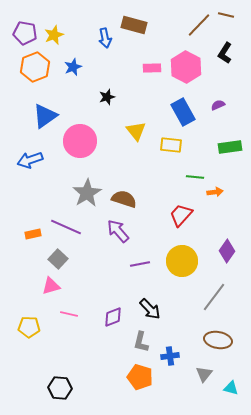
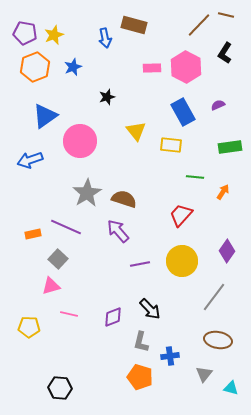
orange arrow at (215, 192): moved 8 px right; rotated 49 degrees counterclockwise
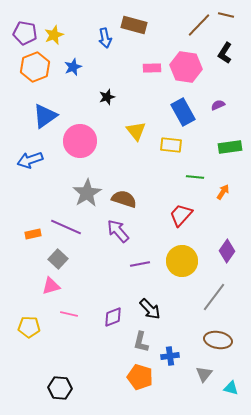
pink hexagon at (186, 67): rotated 20 degrees counterclockwise
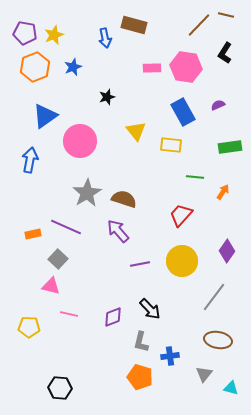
blue arrow at (30, 160): rotated 120 degrees clockwise
pink triangle at (51, 286): rotated 30 degrees clockwise
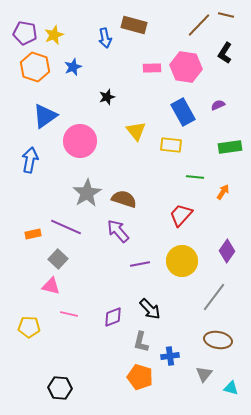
orange hexagon at (35, 67): rotated 20 degrees counterclockwise
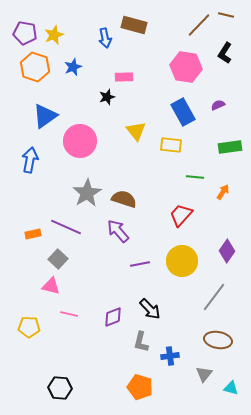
pink rectangle at (152, 68): moved 28 px left, 9 px down
orange pentagon at (140, 377): moved 10 px down
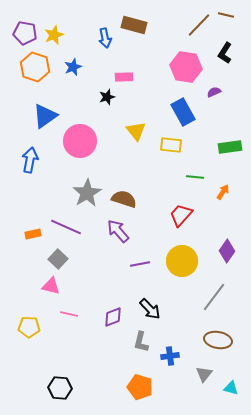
purple semicircle at (218, 105): moved 4 px left, 13 px up
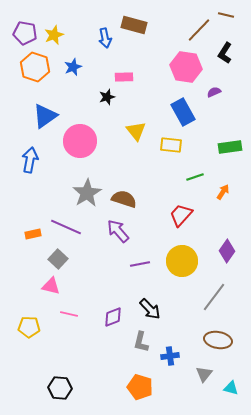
brown line at (199, 25): moved 5 px down
green line at (195, 177): rotated 24 degrees counterclockwise
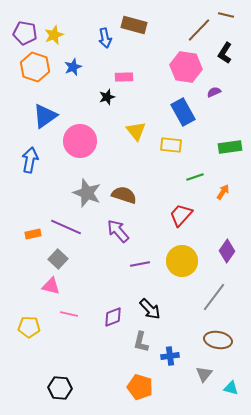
gray star at (87, 193): rotated 20 degrees counterclockwise
brown semicircle at (124, 199): moved 4 px up
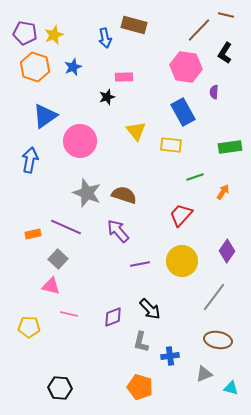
purple semicircle at (214, 92): rotated 64 degrees counterclockwise
gray triangle at (204, 374): rotated 30 degrees clockwise
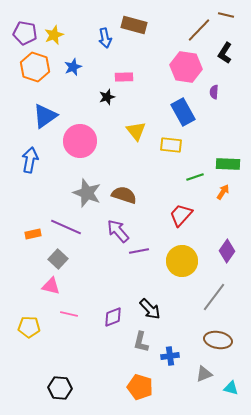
green rectangle at (230, 147): moved 2 px left, 17 px down; rotated 10 degrees clockwise
purple line at (140, 264): moved 1 px left, 13 px up
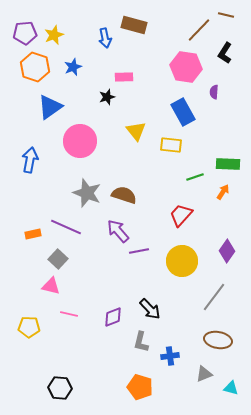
purple pentagon at (25, 33): rotated 15 degrees counterclockwise
blue triangle at (45, 116): moved 5 px right, 9 px up
